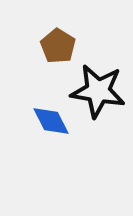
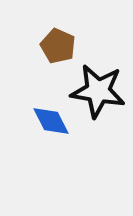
brown pentagon: rotated 8 degrees counterclockwise
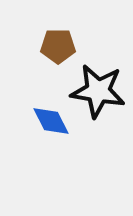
brown pentagon: rotated 24 degrees counterclockwise
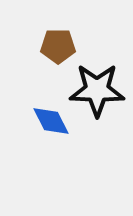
black star: moved 1 px left, 1 px up; rotated 8 degrees counterclockwise
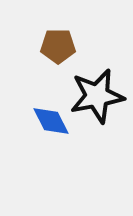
black star: moved 6 px down; rotated 12 degrees counterclockwise
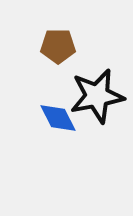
blue diamond: moved 7 px right, 3 px up
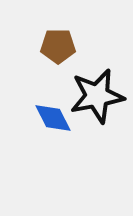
blue diamond: moved 5 px left
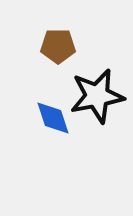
blue diamond: rotated 9 degrees clockwise
